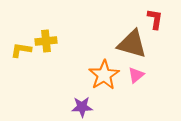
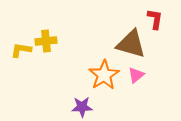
brown triangle: moved 1 px left
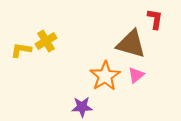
yellow cross: rotated 25 degrees counterclockwise
orange star: moved 1 px right, 1 px down
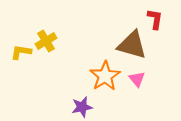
brown triangle: moved 1 px right, 1 px down
yellow L-shape: moved 2 px down
pink triangle: moved 1 px right, 4 px down; rotated 30 degrees counterclockwise
purple star: rotated 10 degrees counterclockwise
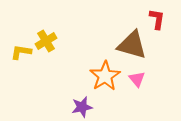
red L-shape: moved 2 px right
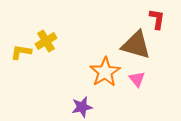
brown triangle: moved 4 px right
orange star: moved 4 px up
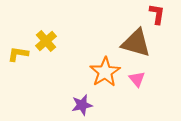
red L-shape: moved 5 px up
yellow cross: rotated 10 degrees counterclockwise
brown triangle: moved 2 px up
yellow L-shape: moved 3 px left, 2 px down
purple star: moved 2 px up
